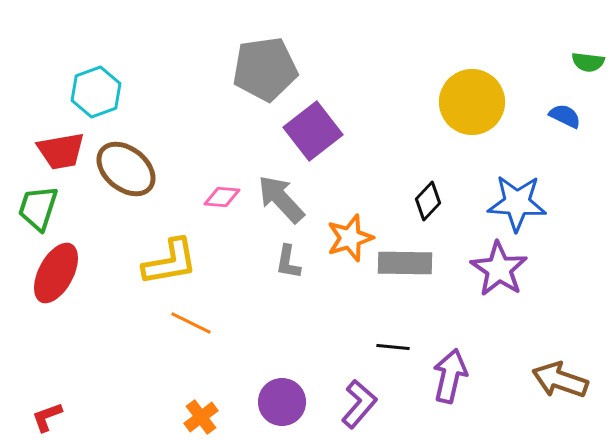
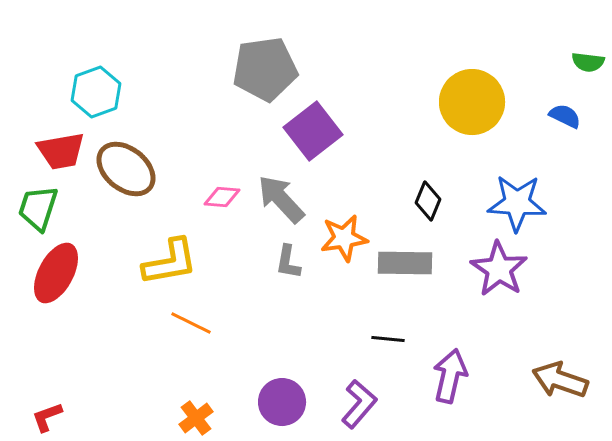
black diamond: rotated 21 degrees counterclockwise
orange star: moved 6 px left; rotated 9 degrees clockwise
black line: moved 5 px left, 8 px up
orange cross: moved 5 px left, 1 px down
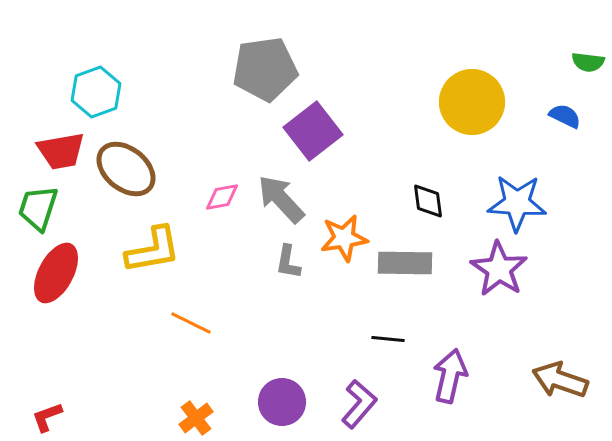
pink diamond: rotated 15 degrees counterclockwise
black diamond: rotated 30 degrees counterclockwise
yellow L-shape: moved 17 px left, 12 px up
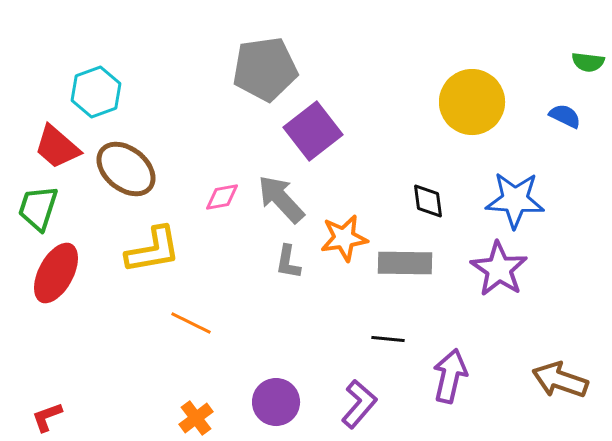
red trapezoid: moved 4 px left, 4 px up; rotated 51 degrees clockwise
blue star: moved 2 px left, 3 px up
purple circle: moved 6 px left
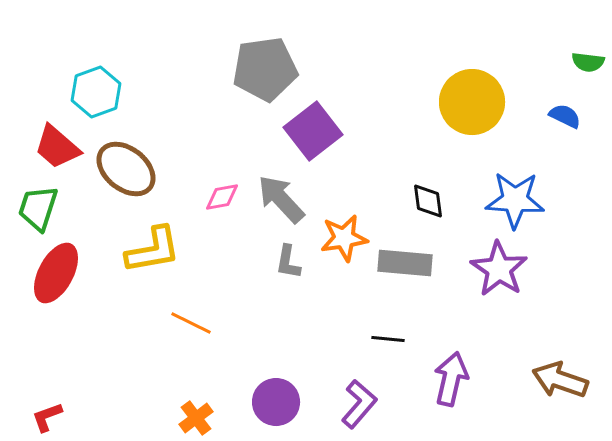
gray rectangle: rotated 4 degrees clockwise
purple arrow: moved 1 px right, 3 px down
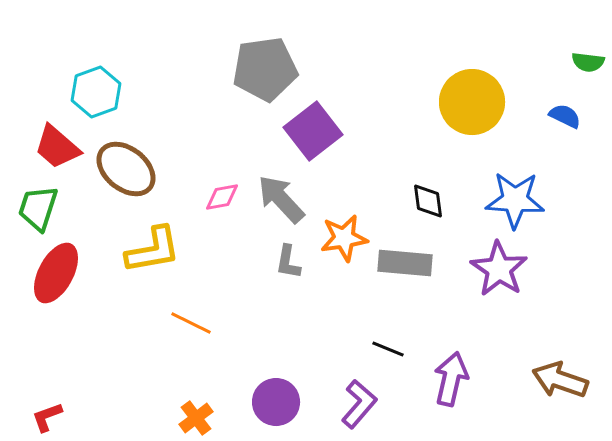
black line: moved 10 px down; rotated 16 degrees clockwise
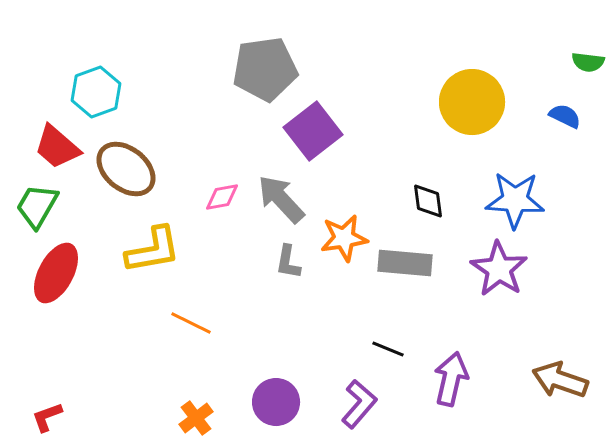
green trapezoid: moved 1 px left, 2 px up; rotated 12 degrees clockwise
